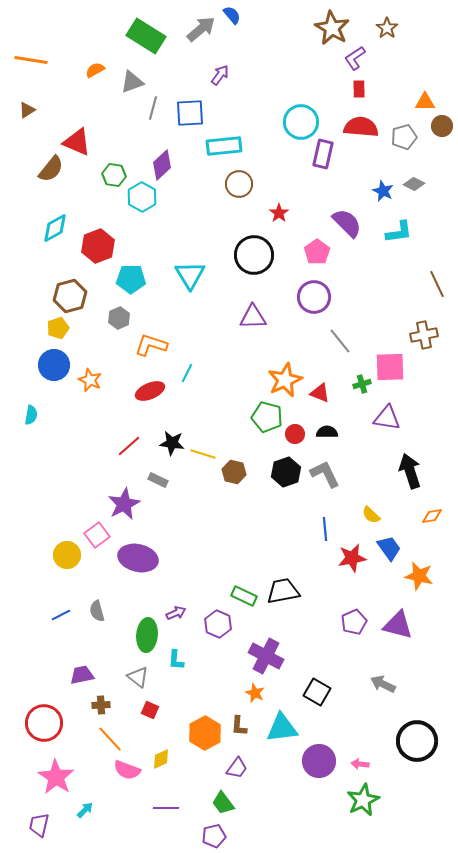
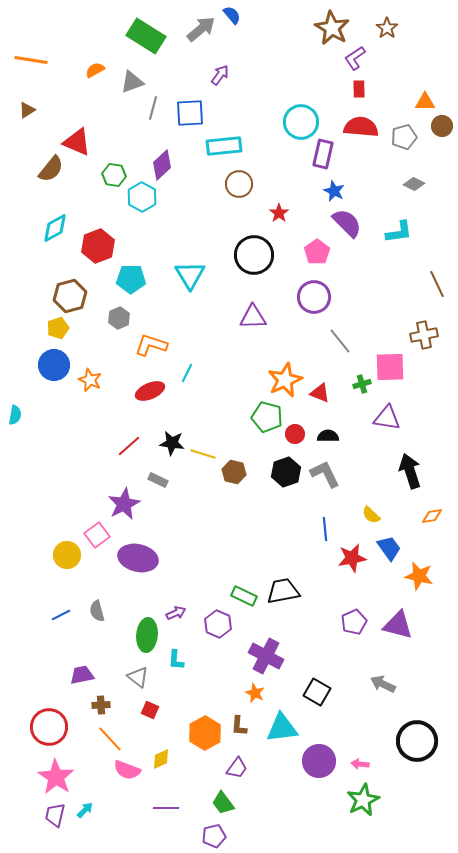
blue star at (383, 191): moved 49 px left
cyan semicircle at (31, 415): moved 16 px left
black semicircle at (327, 432): moved 1 px right, 4 px down
red circle at (44, 723): moved 5 px right, 4 px down
purple trapezoid at (39, 825): moved 16 px right, 10 px up
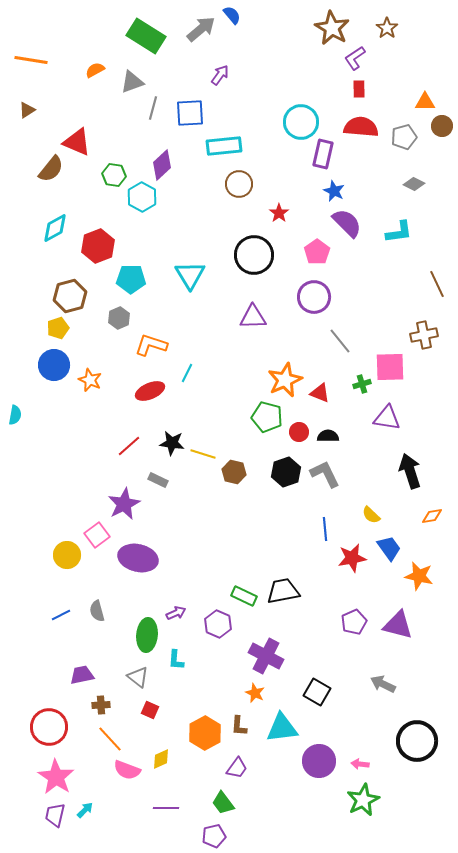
red circle at (295, 434): moved 4 px right, 2 px up
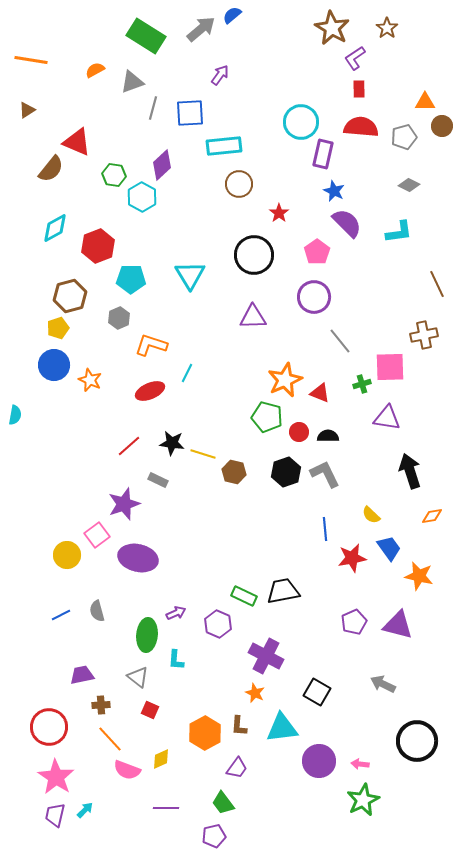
blue semicircle at (232, 15): rotated 90 degrees counterclockwise
gray diamond at (414, 184): moved 5 px left, 1 px down
purple star at (124, 504): rotated 8 degrees clockwise
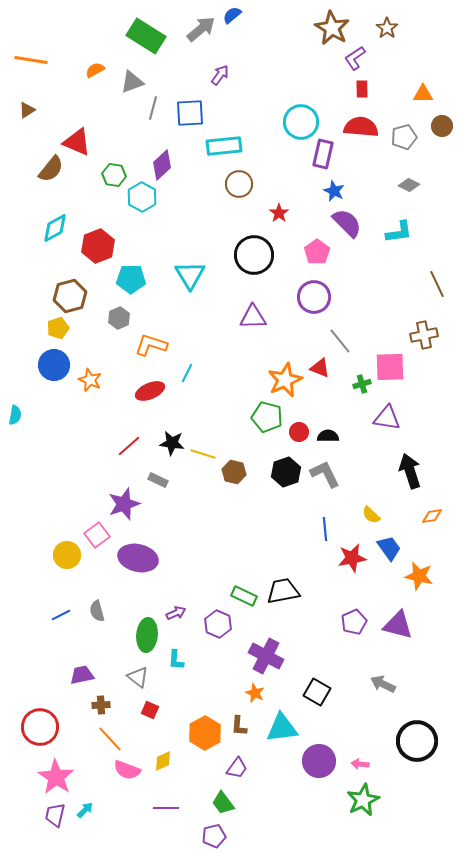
red rectangle at (359, 89): moved 3 px right
orange triangle at (425, 102): moved 2 px left, 8 px up
red triangle at (320, 393): moved 25 px up
red circle at (49, 727): moved 9 px left
yellow diamond at (161, 759): moved 2 px right, 2 px down
